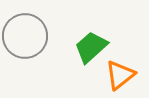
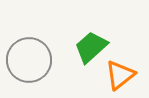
gray circle: moved 4 px right, 24 px down
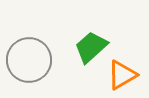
orange triangle: moved 2 px right; rotated 8 degrees clockwise
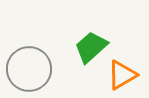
gray circle: moved 9 px down
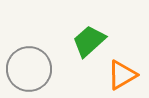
green trapezoid: moved 2 px left, 6 px up
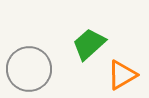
green trapezoid: moved 3 px down
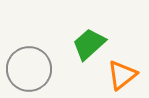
orange triangle: rotated 8 degrees counterclockwise
